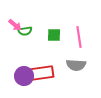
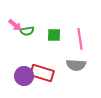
green semicircle: moved 2 px right
pink line: moved 1 px right, 2 px down
red rectangle: rotated 25 degrees clockwise
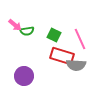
green square: rotated 24 degrees clockwise
pink line: rotated 15 degrees counterclockwise
red rectangle: moved 20 px right, 17 px up
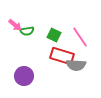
pink line: moved 2 px up; rotated 10 degrees counterclockwise
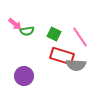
pink arrow: moved 1 px up
green square: moved 1 px up
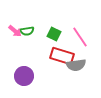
pink arrow: moved 7 px down
gray semicircle: rotated 12 degrees counterclockwise
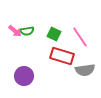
gray semicircle: moved 9 px right, 5 px down
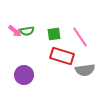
green square: rotated 32 degrees counterclockwise
purple circle: moved 1 px up
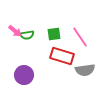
green semicircle: moved 4 px down
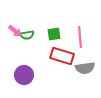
pink line: rotated 30 degrees clockwise
gray semicircle: moved 2 px up
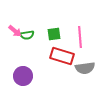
purple circle: moved 1 px left, 1 px down
